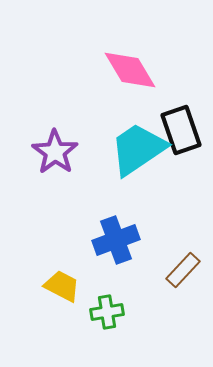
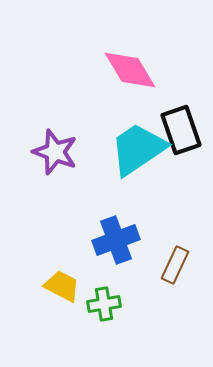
purple star: rotated 15 degrees counterclockwise
brown rectangle: moved 8 px left, 5 px up; rotated 18 degrees counterclockwise
green cross: moved 3 px left, 8 px up
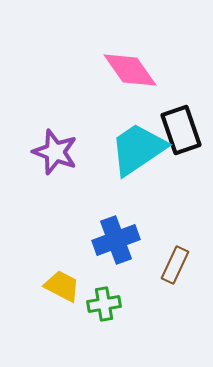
pink diamond: rotated 4 degrees counterclockwise
